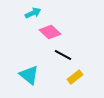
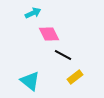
pink diamond: moved 1 px left, 2 px down; rotated 20 degrees clockwise
cyan triangle: moved 1 px right, 6 px down
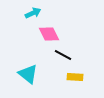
yellow rectangle: rotated 42 degrees clockwise
cyan triangle: moved 2 px left, 7 px up
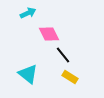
cyan arrow: moved 5 px left
black line: rotated 24 degrees clockwise
yellow rectangle: moved 5 px left; rotated 28 degrees clockwise
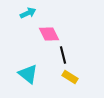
black line: rotated 24 degrees clockwise
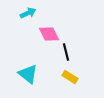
black line: moved 3 px right, 3 px up
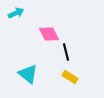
cyan arrow: moved 12 px left
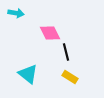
cyan arrow: rotated 35 degrees clockwise
pink diamond: moved 1 px right, 1 px up
